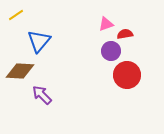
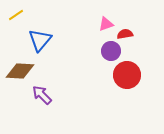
blue triangle: moved 1 px right, 1 px up
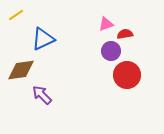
blue triangle: moved 3 px right, 1 px up; rotated 25 degrees clockwise
brown diamond: moved 1 px right, 1 px up; rotated 12 degrees counterclockwise
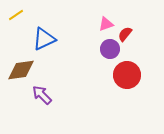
red semicircle: rotated 42 degrees counterclockwise
blue triangle: moved 1 px right
purple circle: moved 1 px left, 2 px up
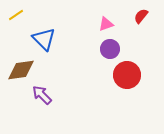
red semicircle: moved 16 px right, 18 px up
blue triangle: rotated 50 degrees counterclockwise
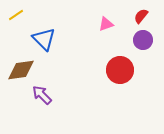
purple circle: moved 33 px right, 9 px up
red circle: moved 7 px left, 5 px up
